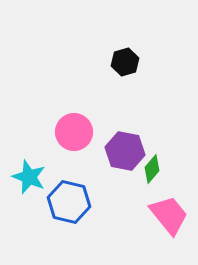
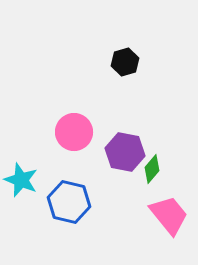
purple hexagon: moved 1 px down
cyan star: moved 8 px left, 3 px down
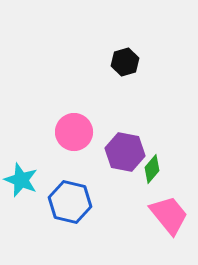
blue hexagon: moved 1 px right
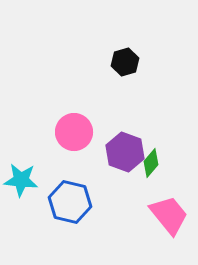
purple hexagon: rotated 9 degrees clockwise
green diamond: moved 1 px left, 6 px up
cyan star: rotated 16 degrees counterclockwise
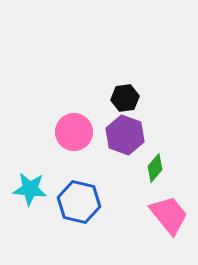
black hexagon: moved 36 px down; rotated 8 degrees clockwise
purple hexagon: moved 17 px up
green diamond: moved 4 px right, 5 px down
cyan star: moved 9 px right, 9 px down
blue hexagon: moved 9 px right
